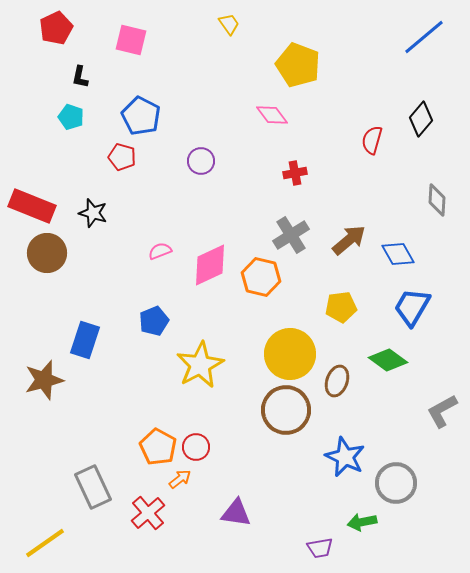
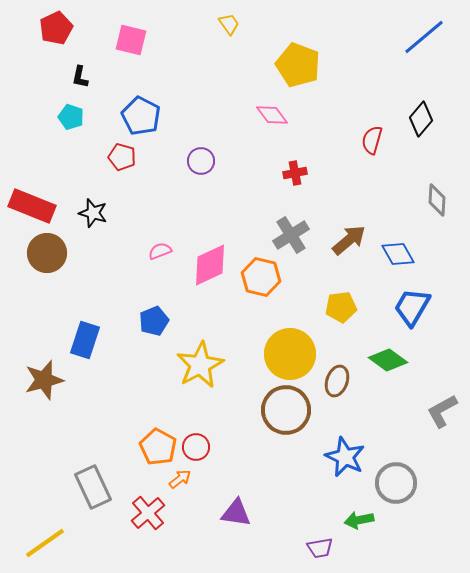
green arrow at (362, 522): moved 3 px left, 2 px up
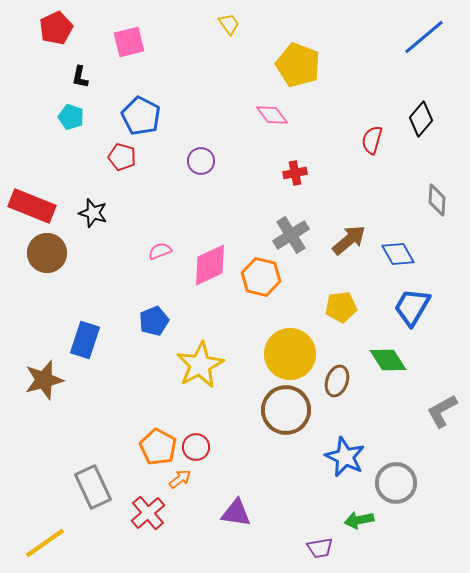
pink square at (131, 40): moved 2 px left, 2 px down; rotated 28 degrees counterclockwise
green diamond at (388, 360): rotated 21 degrees clockwise
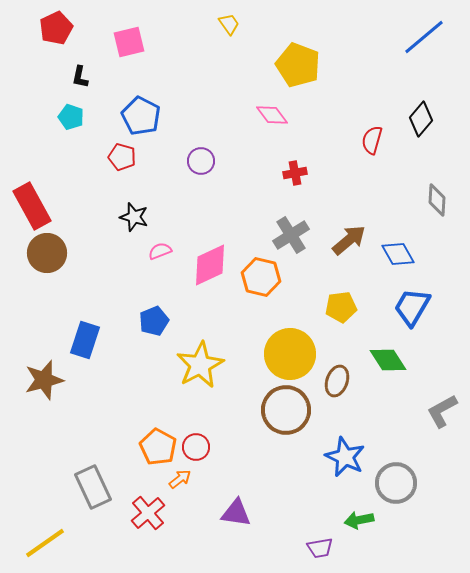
red rectangle at (32, 206): rotated 39 degrees clockwise
black star at (93, 213): moved 41 px right, 4 px down
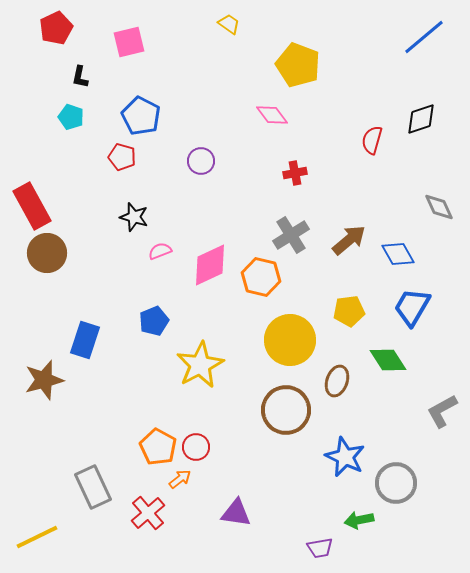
yellow trapezoid at (229, 24): rotated 20 degrees counterclockwise
black diamond at (421, 119): rotated 32 degrees clockwise
gray diamond at (437, 200): moved 2 px right, 7 px down; rotated 28 degrees counterclockwise
yellow pentagon at (341, 307): moved 8 px right, 4 px down
yellow circle at (290, 354): moved 14 px up
yellow line at (45, 543): moved 8 px left, 6 px up; rotated 9 degrees clockwise
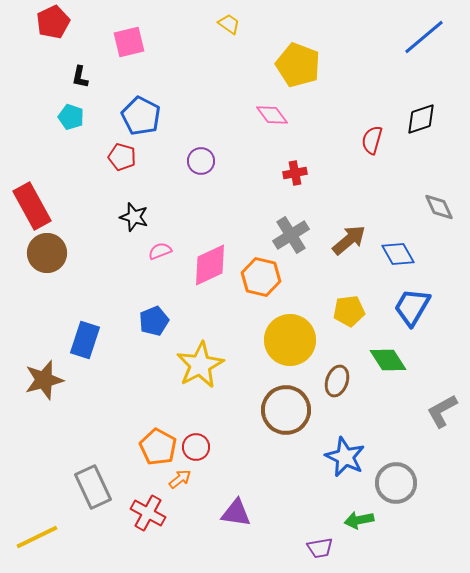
red pentagon at (56, 28): moved 3 px left, 6 px up
red cross at (148, 513): rotated 20 degrees counterclockwise
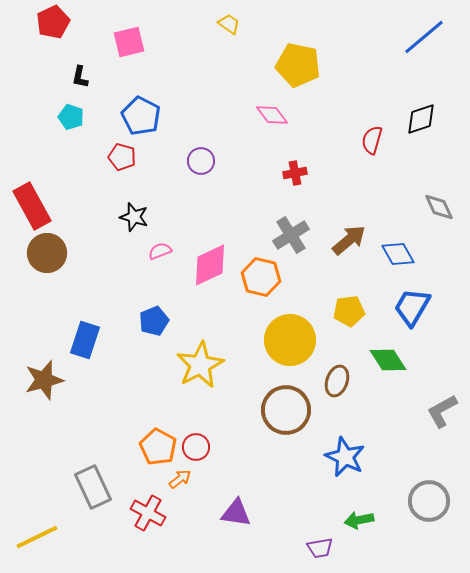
yellow pentagon at (298, 65): rotated 9 degrees counterclockwise
gray circle at (396, 483): moved 33 px right, 18 px down
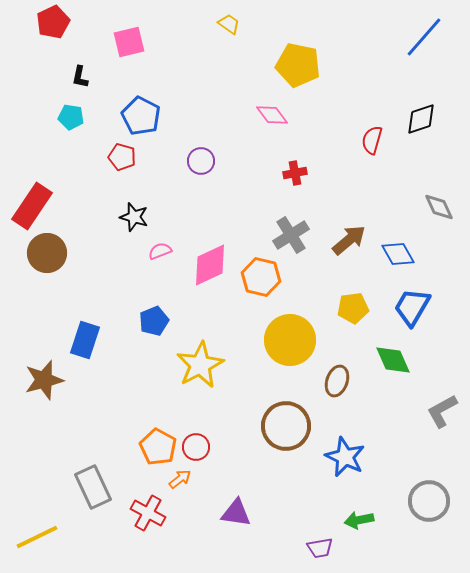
blue line at (424, 37): rotated 9 degrees counterclockwise
cyan pentagon at (71, 117): rotated 10 degrees counterclockwise
red rectangle at (32, 206): rotated 63 degrees clockwise
yellow pentagon at (349, 311): moved 4 px right, 3 px up
green diamond at (388, 360): moved 5 px right; rotated 9 degrees clockwise
brown circle at (286, 410): moved 16 px down
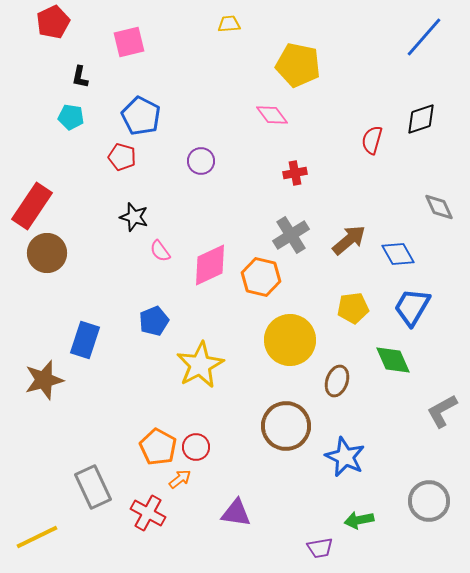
yellow trapezoid at (229, 24): rotated 40 degrees counterclockwise
pink semicircle at (160, 251): rotated 105 degrees counterclockwise
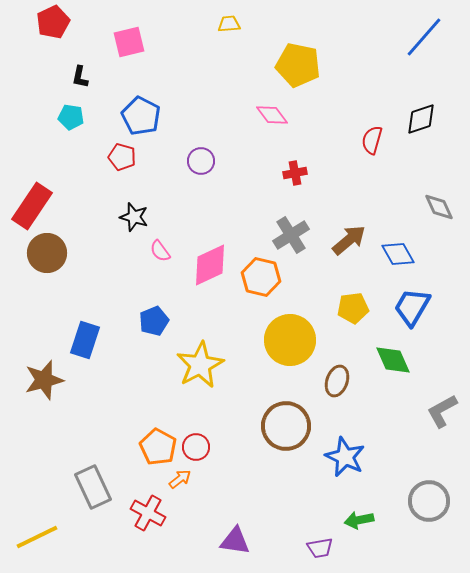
purple triangle at (236, 513): moved 1 px left, 28 px down
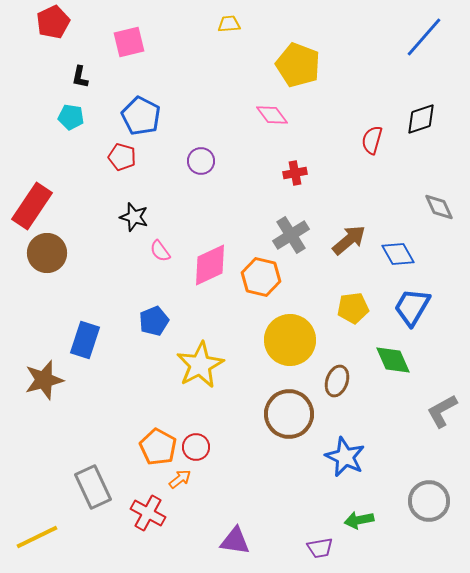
yellow pentagon at (298, 65): rotated 9 degrees clockwise
brown circle at (286, 426): moved 3 px right, 12 px up
